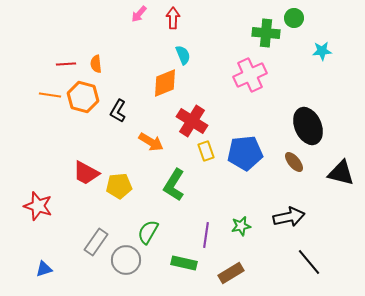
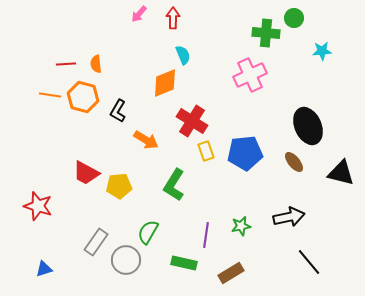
orange arrow: moved 5 px left, 2 px up
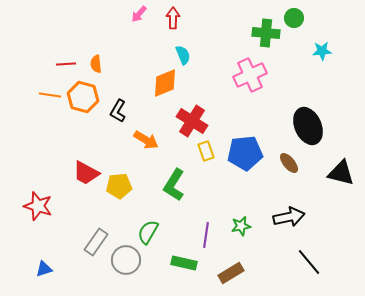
brown ellipse: moved 5 px left, 1 px down
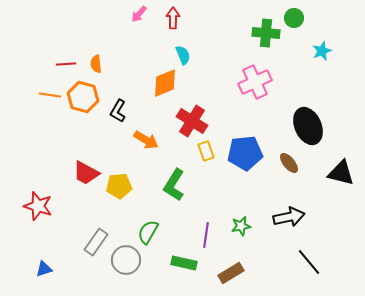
cyan star: rotated 18 degrees counterclockwise
pink cross: moved 5 px right, 7 px down
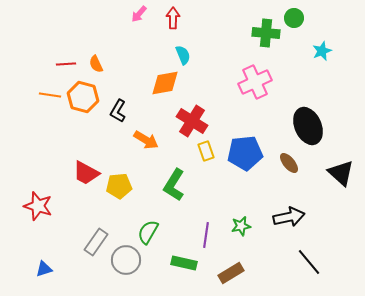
orange semicircle: rotated 18 degrees counterclockwise
orange diamond: rotated 12 degrees clockwise
black triangle: rotated 28 degrees clockwise
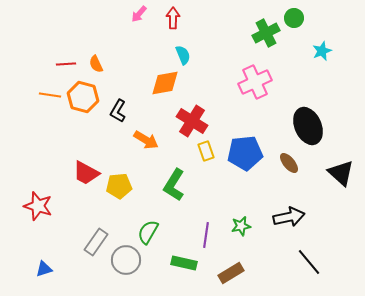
green cross: rotated 32 degrees counterclockwise
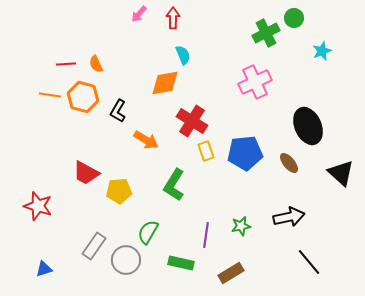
yellow pentagon: moved 5 px down
gray rectangle: moved 2 px left, 4 px down
green rectangle: moved 3 px left
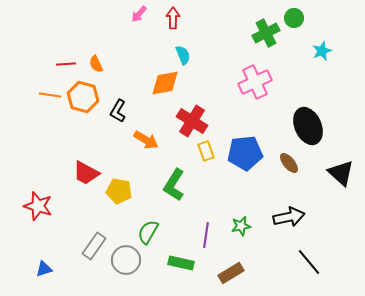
yellow pentagon: rotated 15 degrees clockwise
